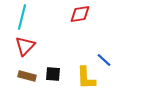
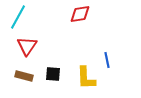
cyan line: moved 4 px left; rotated 15 degrees clockwise
red triangle: moved 2 px right; rotated 10 degrees counterclockwise
blue line: moved 3 px right; rotated 35 degrees clockwise
brown rectangle: moved 3 px left
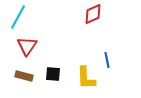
red diamond: moved 13 px right; rotated 15 degrees counterclockwise
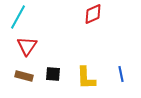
blue line: moved 14 px right, 14 px down
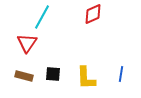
cyan line: moved 24 px right
red triangle: moved 3 px up
blue line: rotated 21 degrees clockwise
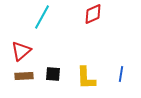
red triangle: moved 6 px left, 8 px down; rotated 15 degrees clockwise
brown rectangle: rotated 18 degrees counterclockwise
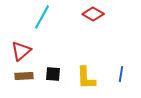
red diamond: rotated 55 degrees clockwise
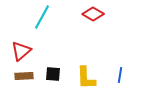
blue line: moved 1 px left, 1 px down
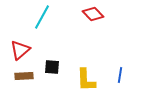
red diamond: rotated 15 degrees clockwise
red triangle: moved 1 px left, 1 px up
black square: moved 1 px left, 7 px up
yellow L-shape: moved 2 px down
